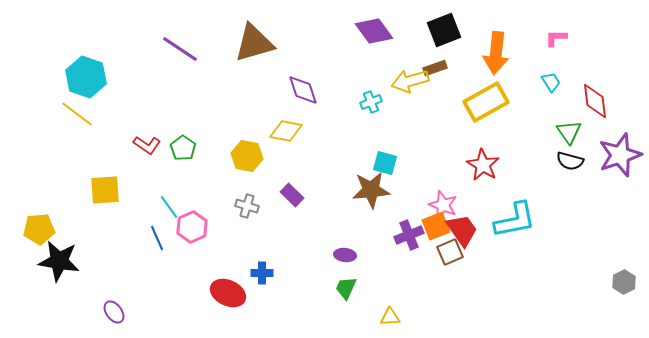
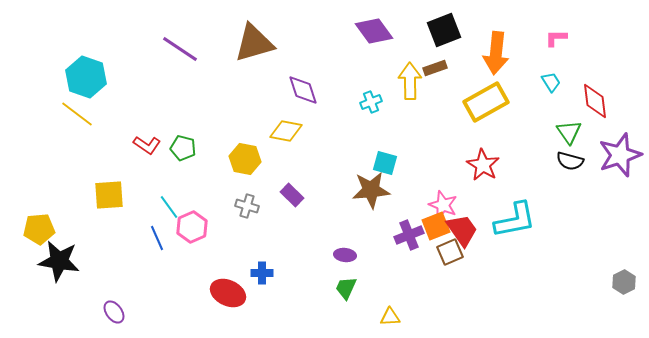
yellow arrow at (410, 81): rotated 105 degrees clockwise
green pentagon at (183, 148): rotated 20 degrees counterclockwise
yellow hexagon at (247, 156): moved 2 px left, 3 px down
yellow square at (105, 190): moved 4 px right, 5 px down
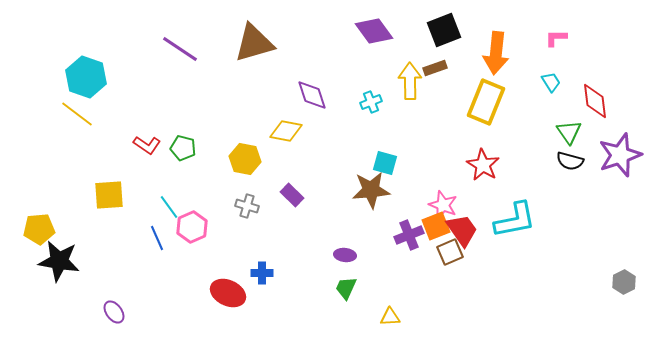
purple diamond at (303, 90): moved 9 px right, 5 px down
yellow rectangle at (486, 102): rotated 39 degrees counterclockwise
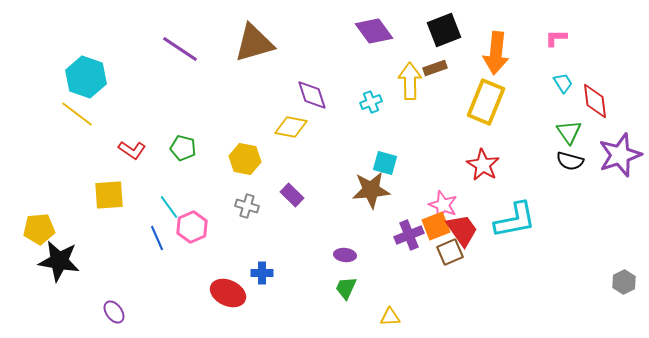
cyan trapezoid at (551, 82): moved 12 px right, 1 px down
yellow diamond at (286, 131): moved 5 px right, 4 px up
red L-shape at (147, 145): moved 15 px left, 5 px down
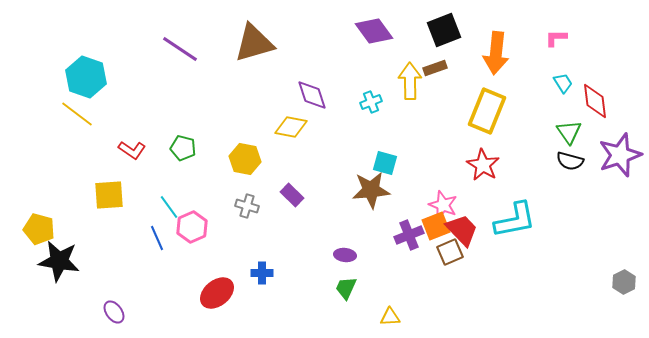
yellow rectangle at (486, 102): moved 1 px right, 9 px down
yellow pentagon at (39, 229): rotated 20 degrees clockwise
red trapezoid at (462, 230): rotated 9 degrees counterclockwise
red ellipse at (228, 293): moved 11 px left; rotated 64 degrees counterclockwise
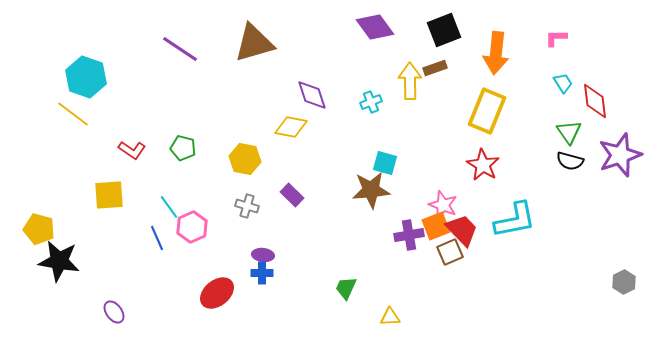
purple diamond at (374, 31): moved 1 px right, 4 px up
yellow line at (77, 114): moved 4 px left
purple cross at (409, 235): rotated 12 degrees clockwise
purple ellipse at (345, 255): moved 82 px left
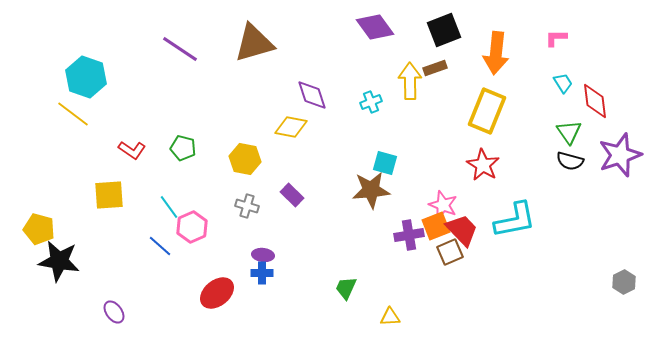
blue line at (157, 238): moved 3 px right, 8 px down; rotated 25 degrees counterclockwise
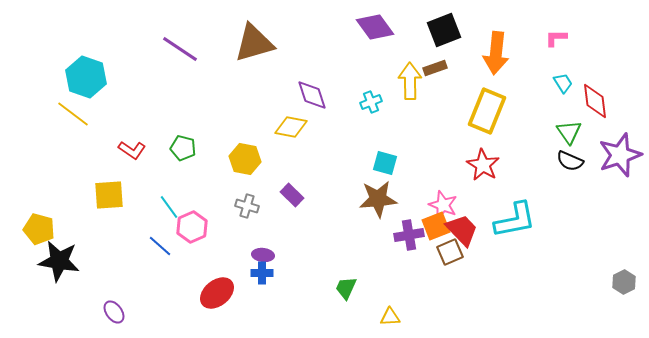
black semicircle at (570, 161): rotated 8 degrees clockwise
brown star at (371, 190): moved 7 px right, 9 px down
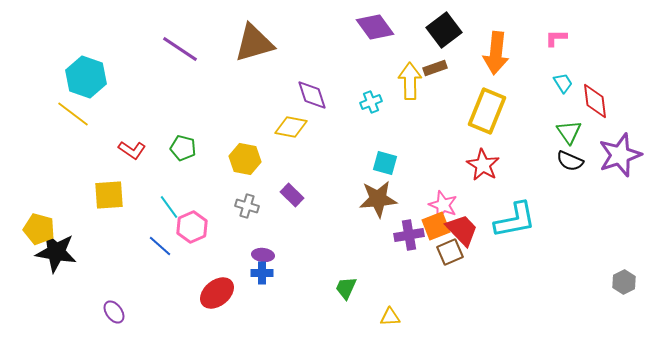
black square at (444, 30): rotated 16 degrees counterclockwise
black star at (59, 261): moved 3 px left, 9 px up
